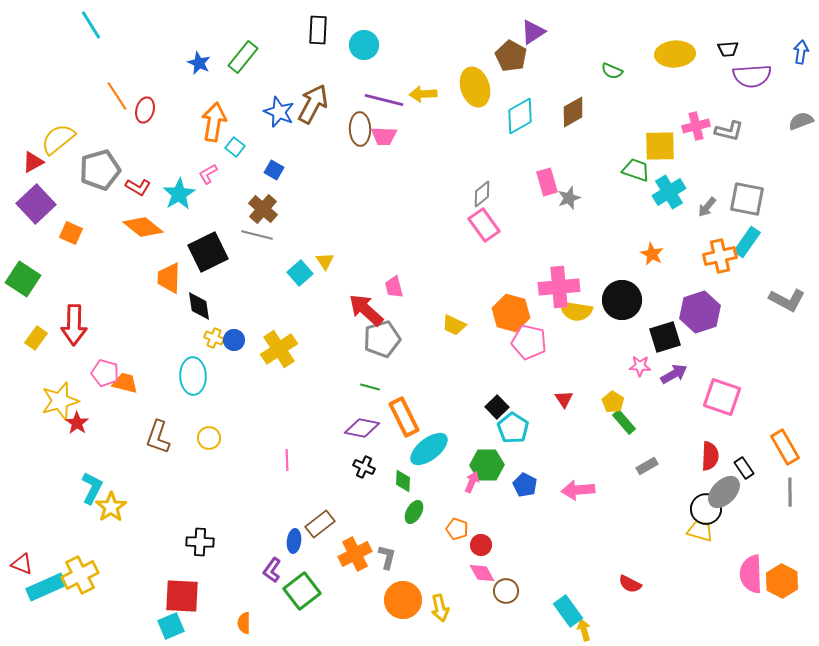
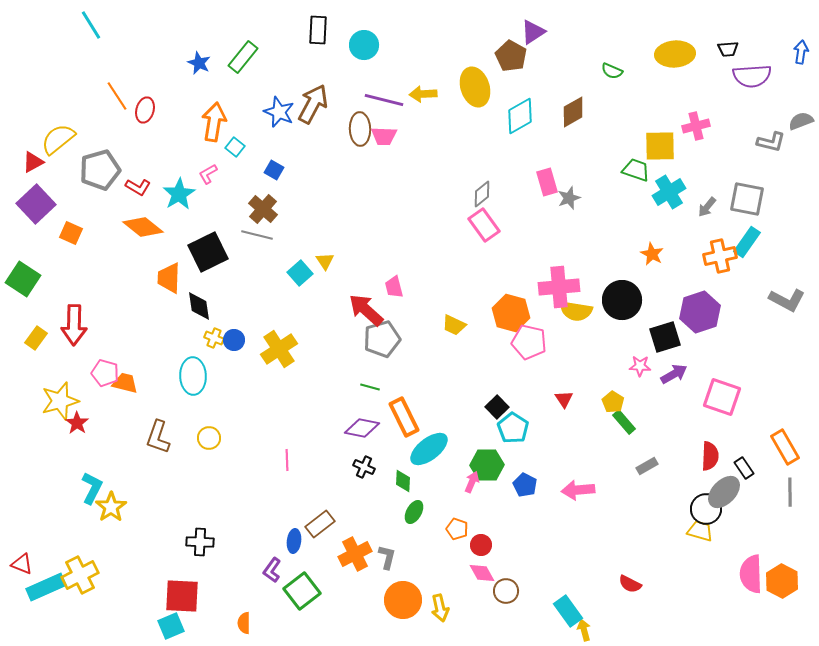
gray L-shape at (729, 131): moved 42 px right, 11 px down
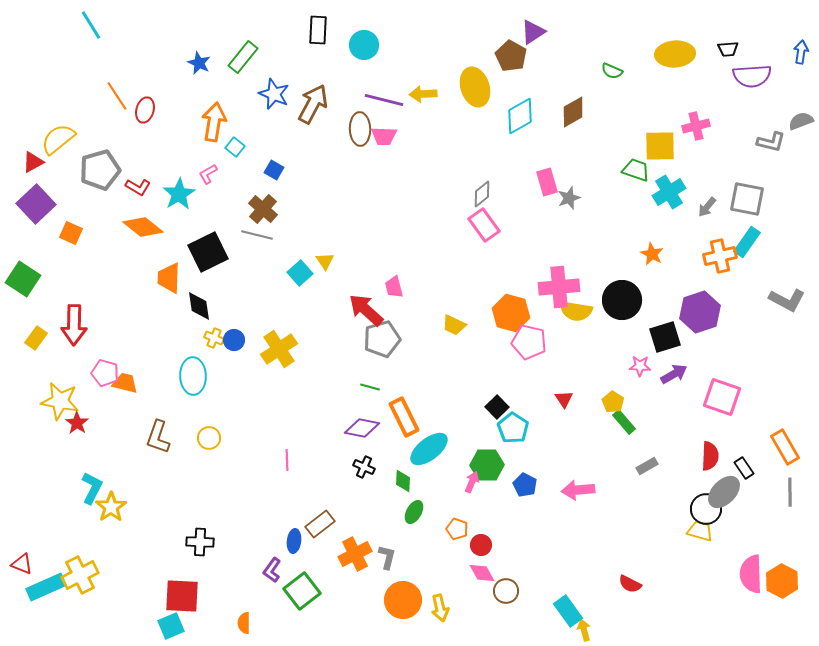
blue star at (279, 112): moved 5 px left, 18 px up
yellow star at (60, 401): rotated 27 degrees clockwise
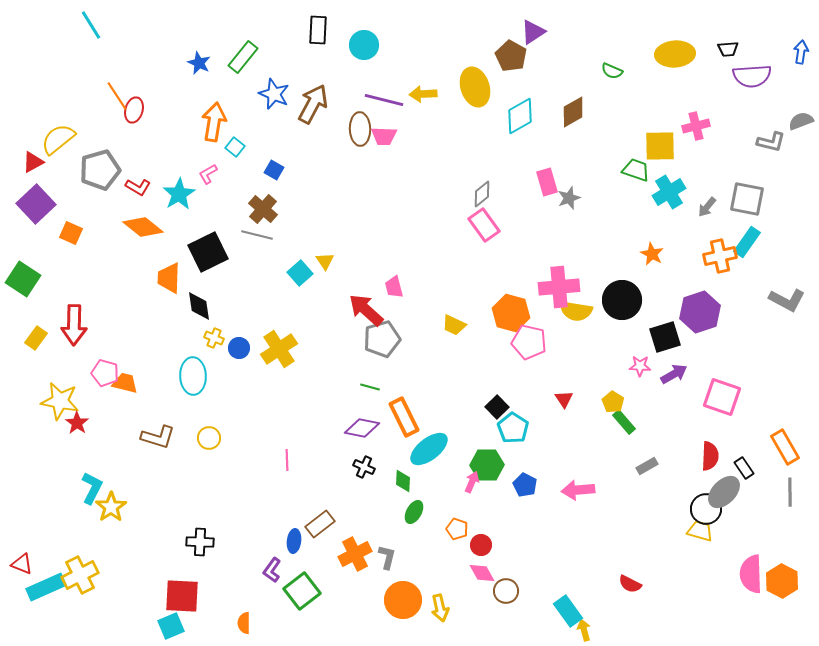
red ellipse at (145, 110): moved 11 px left
blue circle at (234, 340): moved 5 px right, 8 px down
brown L-shape at (158, 437): rotated 92 degrees counterclockwise
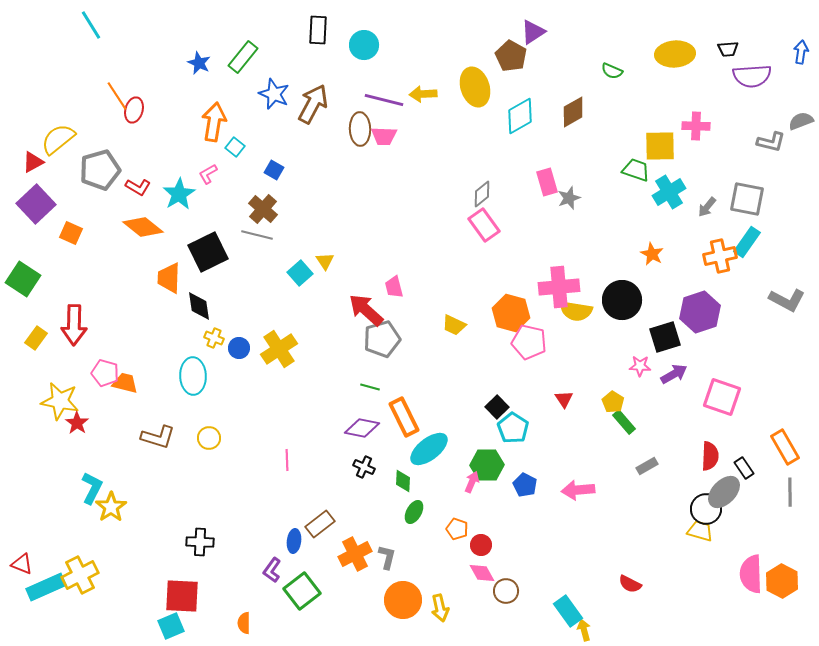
pink cross at (696, 126): rotated 16 degrees clockwise
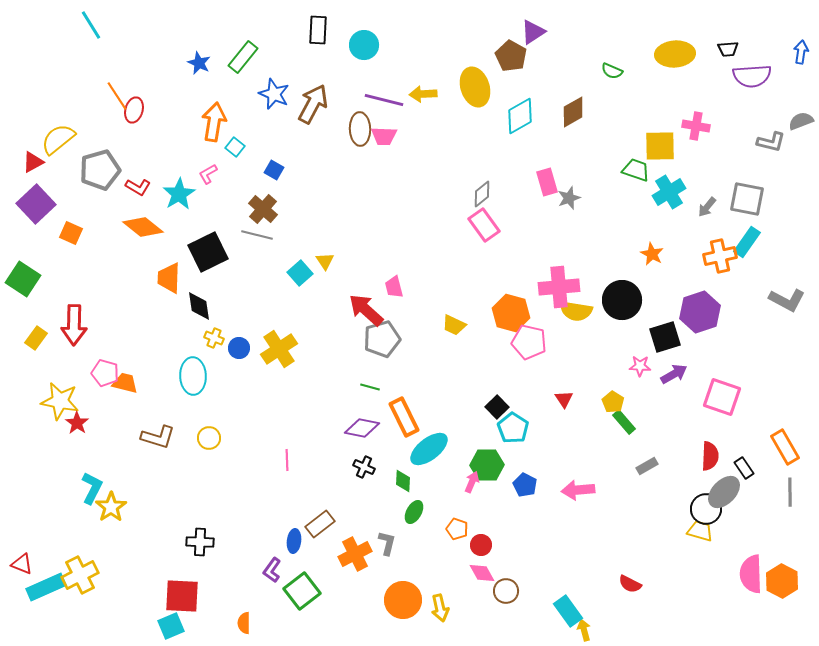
pink cross at (696, 126): rotated 8 degrees clockwise
gray L-shape at (387, 557): moved 14 px up
